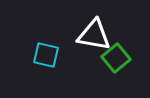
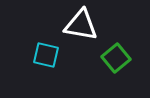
white triangle: moved 13 px left, 10 px up
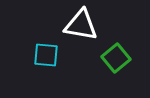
cyan square: rotated 8 degrees counterclockwise
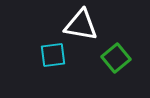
cyan square: moved 7 px right; rotated 12 degrees counterclockwise
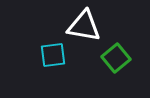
white triangle: moved 3 px right, 1 px down
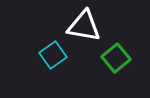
cyan square: rotated 28 degrees counterclockwise
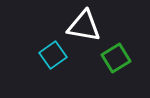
green square: rotated 8 degrees clockwise
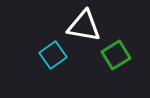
green square: moved 3 px up
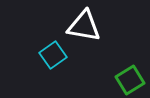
green square: moved 14 px right, 25 px down
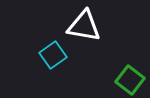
green square: rotated 20 degrees counterclockwise
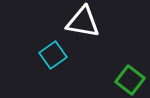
white triangle: moved 1 px left, 4 px up
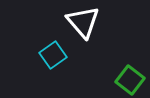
white triangle: rotated 39 degrees clockwise
